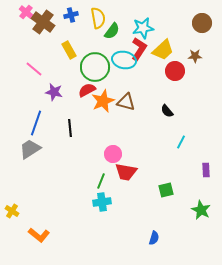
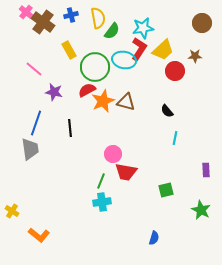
cyan line: moved 6 px left, 4 px up; rotated 16 degrees counterclockwise
gray trapezoid: rotated 115 degrees clockwise
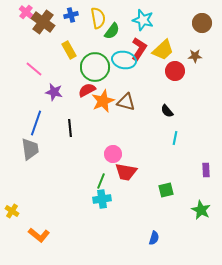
cyan star: moved 8 px up; rotated 25 degrees clockwise
cyan cross: moved 3 px up
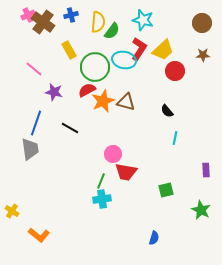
pink cross: moved 2 px right, 3 px down; rotated 24 degrees clockwise
yellow semicircle: moved 4 px down; rotated 15 degrees clockwise
brown star: moved 8 px right, 1 px up
black line: rotated 54 degrees counterclockwise
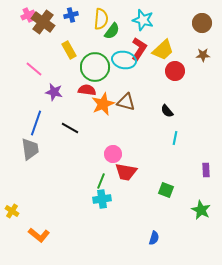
yellow semicircle: moved 3 px right, 3 px up
red semicircle: rotated 36 degrees clockwise
orange star: moved 3 px down
green square: rotated 35 degrees clockwise
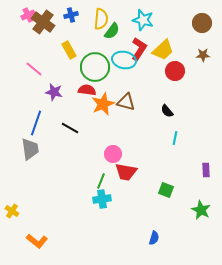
orange L-shape: moved 2 px left, 6 px down
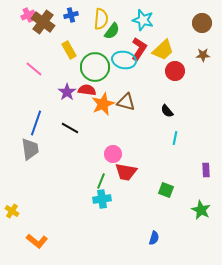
purple star: moved 13 px right; rotated 24 degrees clockwise
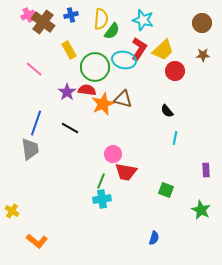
brown triangle: moved 3 px left, 3 px up
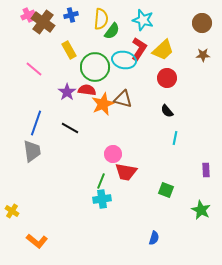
red circle: moved 8 px left, 7 px down
gray trapezoid: moved 2 px right, 2 px down
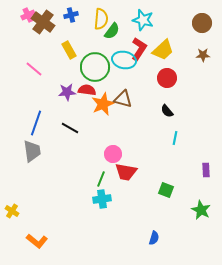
purple star: rotated 30 degrees clockwise
green line: moved 2 px up
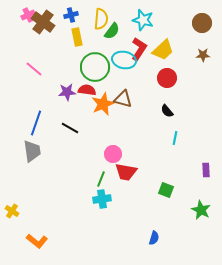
yellow rectangle: moved 8 px right, 13 px up; rotated 18 degrees clockwise
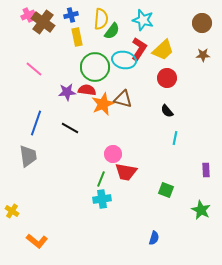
gray trapezoid: moved 4 px left, 5 px down
